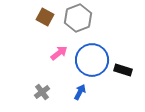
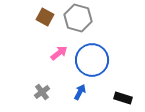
gray hexagon: rotated 24 degrees counterclockwise
black rectangle: moved 28 px down
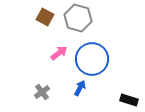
blue circle: moved 1 px up
blue arrow: moved 4 px up
black rectangle: moved 6 px right, 2 px down
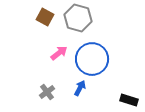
gray cross: moved 5 px right
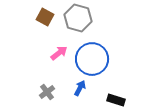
black rectangle: moved 13 px left
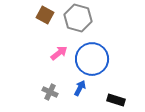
brown square: moved 2 px up
gray cross: moved 3 px right; rotated 28 degrees counterclockwise
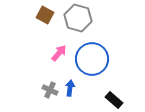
pink arrow: rotated 12 degrees counterclockwise
blue arrow: moved 10 px left; rotated 21 degrees counterclockwise
gray cross: moved 2 px up
black rectangle: moved 2 px left; rotated 24 degrees clockwise
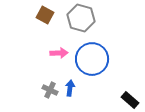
gray hexagon: moved 3 px right
pink arrow: rotated 48 degrees clockwise
black rectangle: moved 16 px right
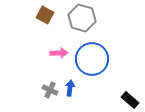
gray hexagon: moved 1 px right
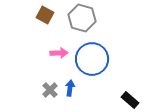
gray cross: rotated 21 degrees clockwise
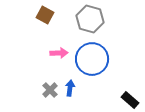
gray hexagon: moved 8 px right, 1 px down
